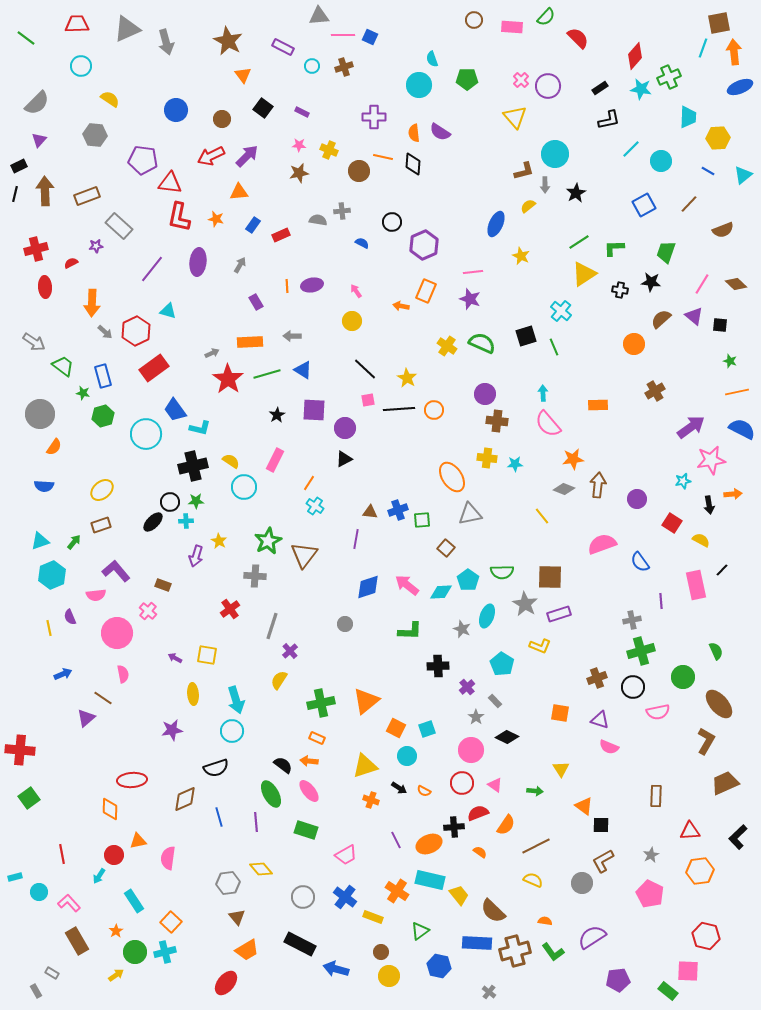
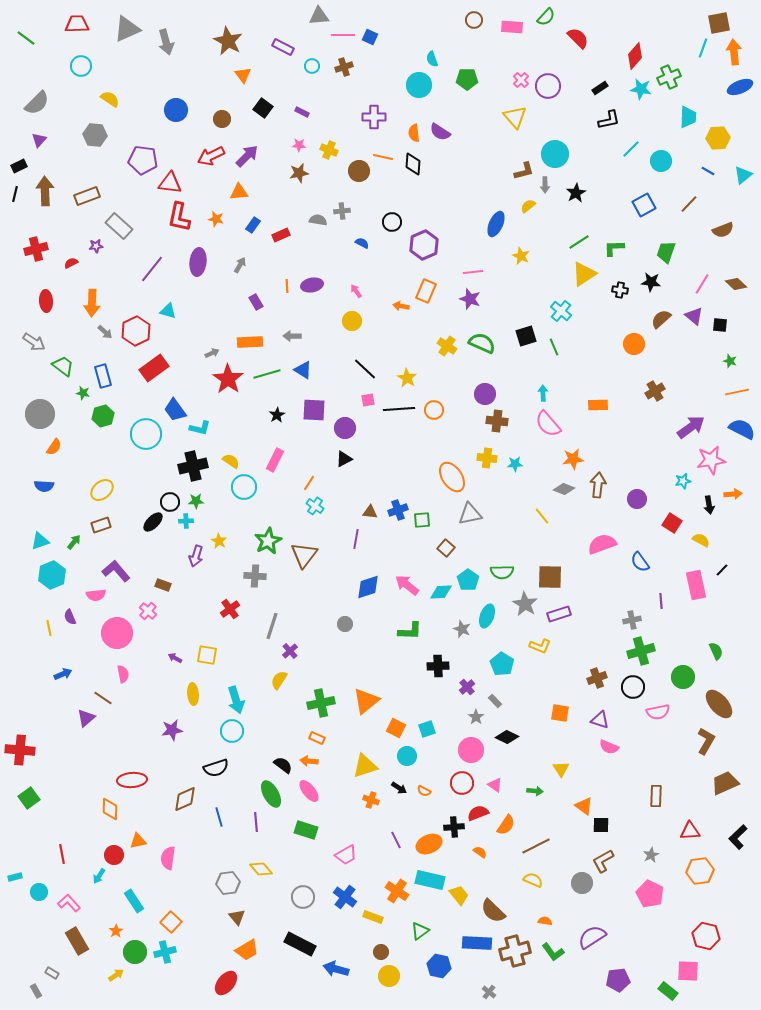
red ellipse at (45, 287): moved 1 px right, 14 px down
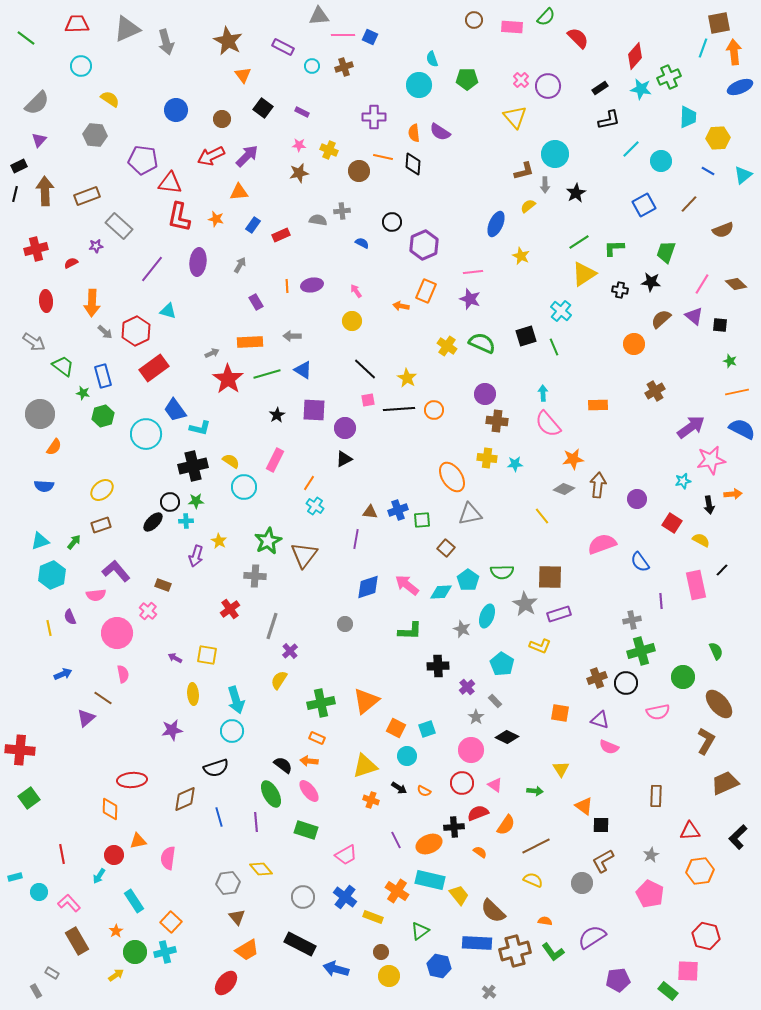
black circle at (633, 687): moved 7 px left, 4 px up
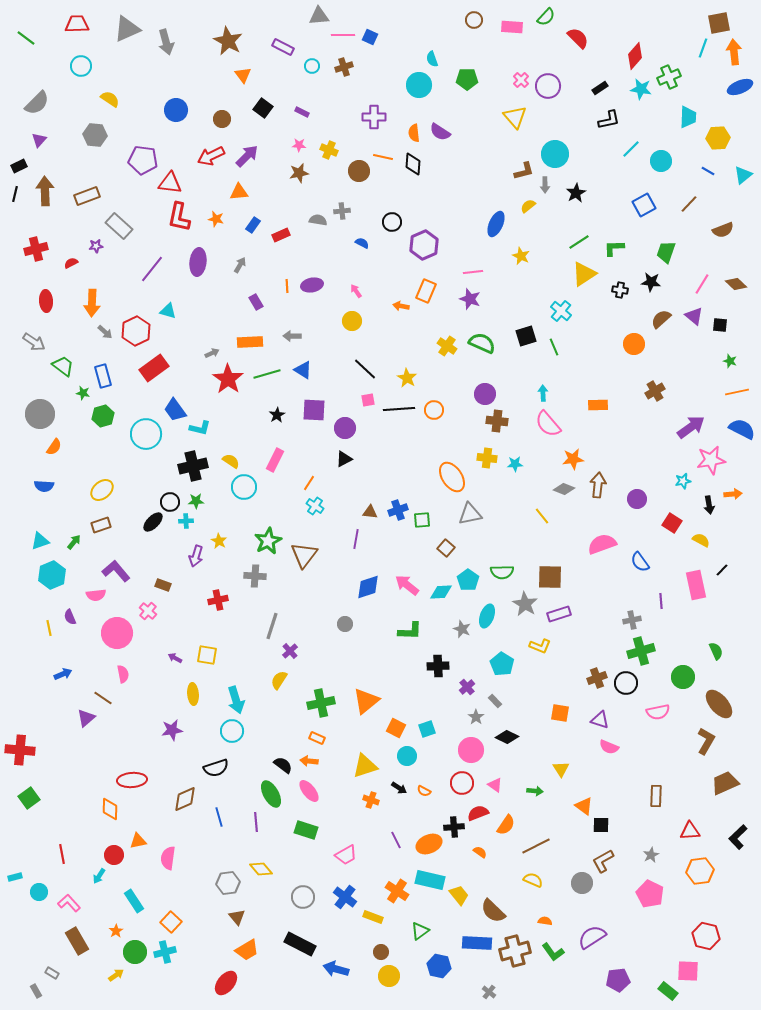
red cross at (230, 609): moved 12 px left, 9 px up; rotated 24 degrees clockwise
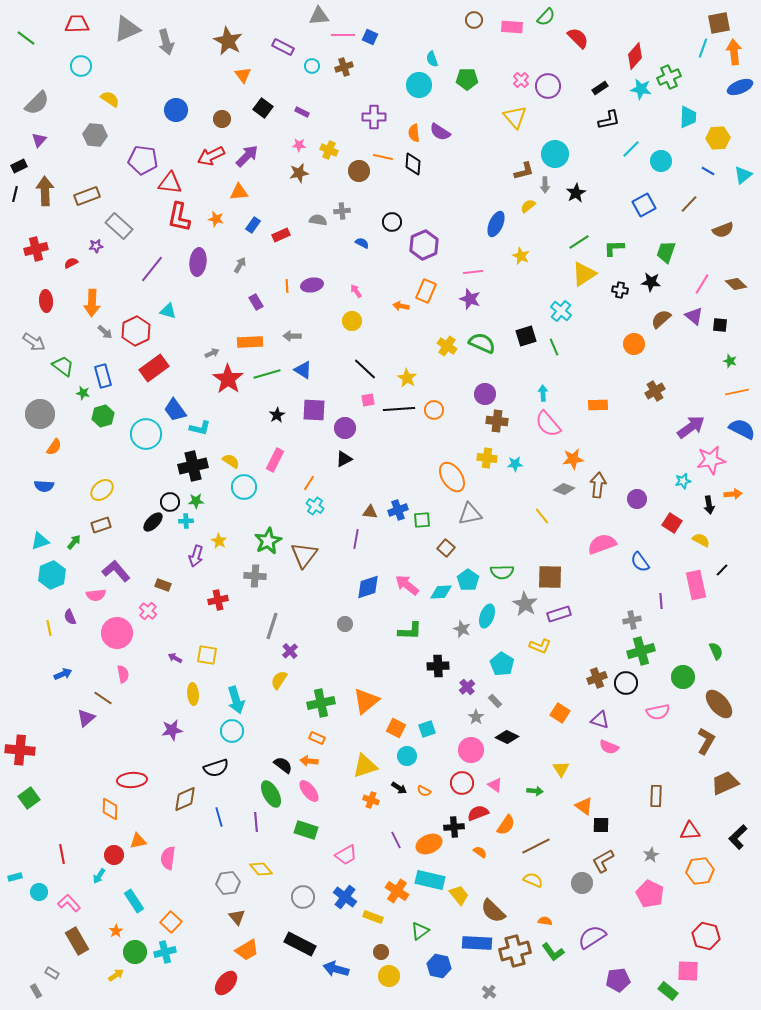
orange square at (560, 713): rotated 24 degrees clockwise
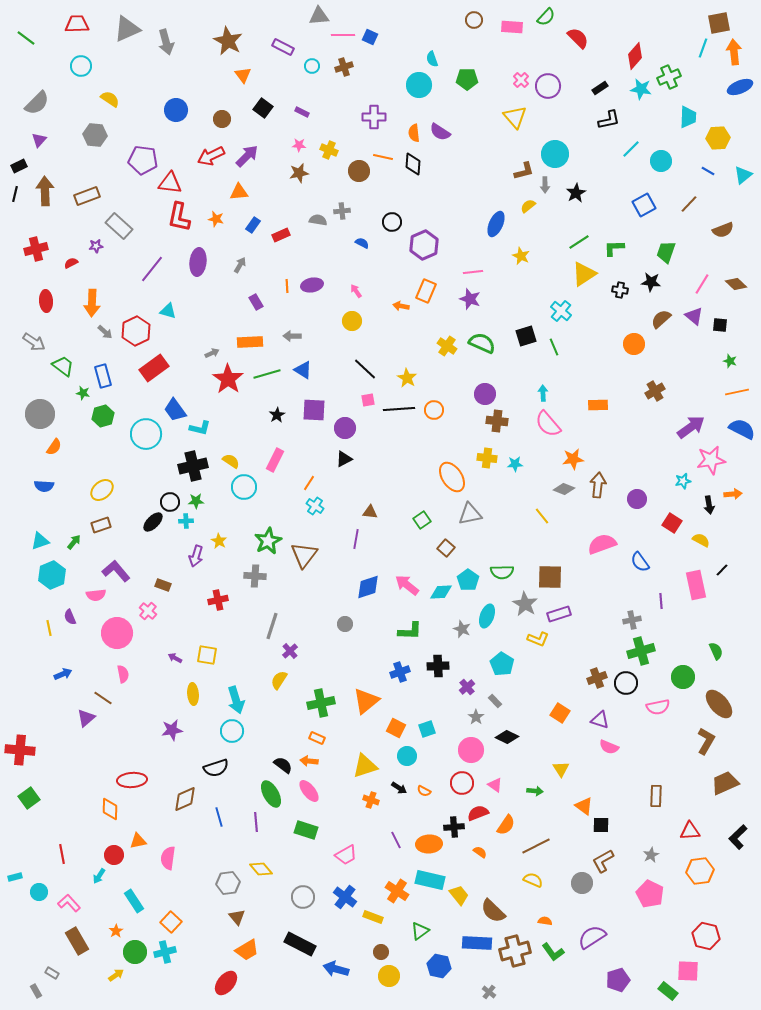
blue cross at (398, 510): moved 2 px right, 162 px down
green square at (422, 520): rotated 30 degrees counterclockwise
yellow L-shape at (540, 646): moved 2 px left, 7 px up
pink semicircle at (658, 712): moved 5 px up
orange ellipse at (429, 844): rotated 20 degrees clockwise
purple pentagon at (618, 980): rotated 10 degrees counterclockwise
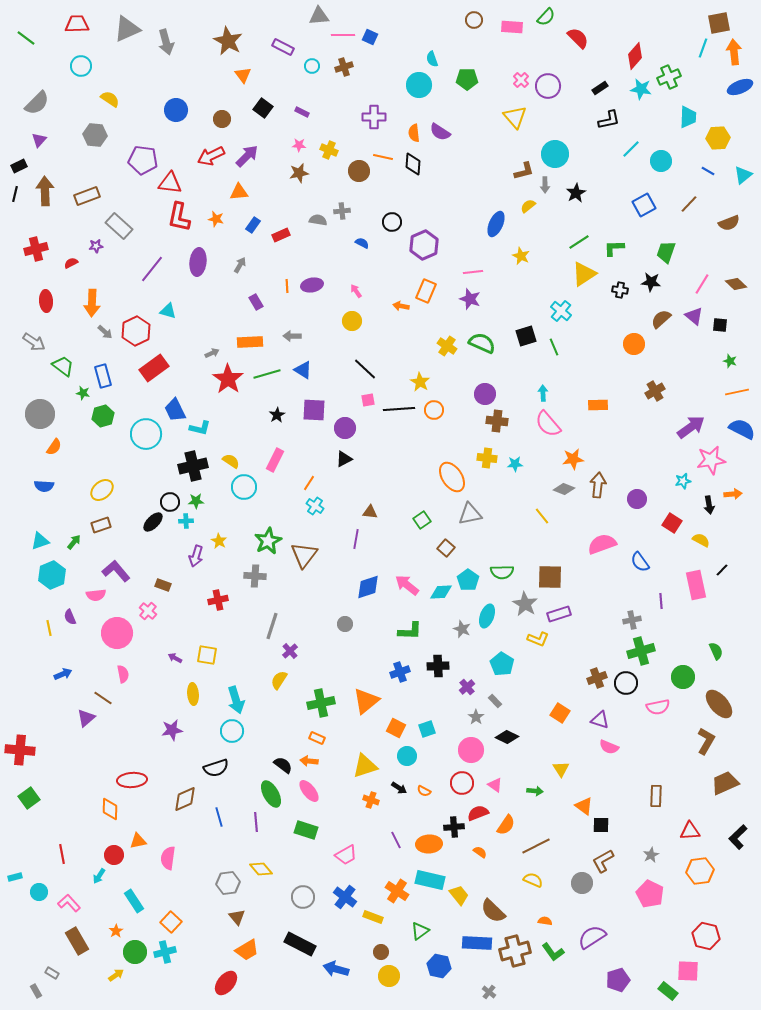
brown semicircle at (723, 230): moved 6 px right, 7 px up
yellow star at (407, 378): moved 13 px right, 4 px down
blue trapezoid at (175, 410): rotated 10 degrees clockwise
